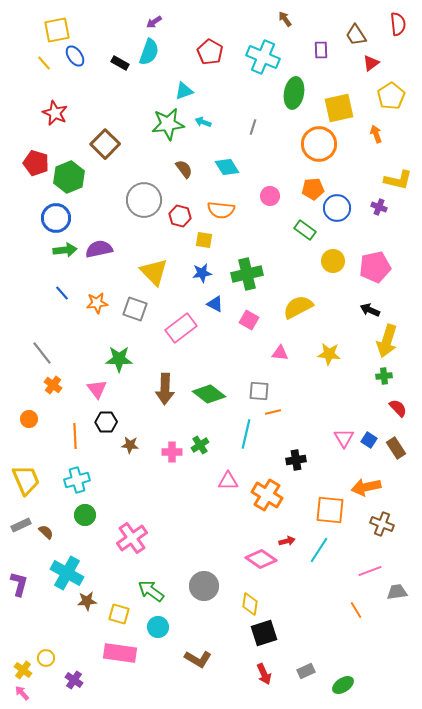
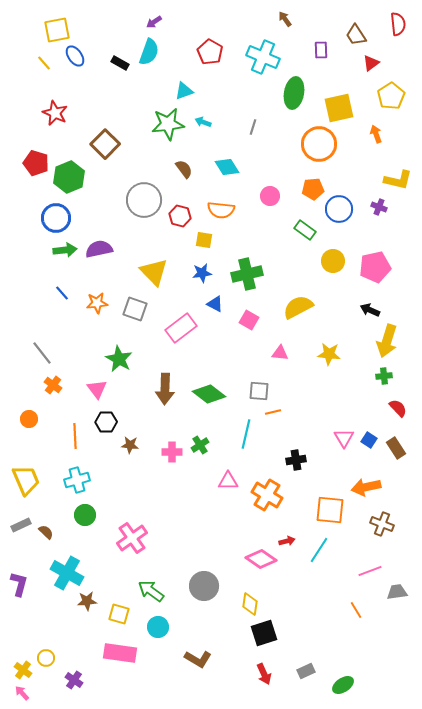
blue circle at (337, 208): moved 2 px right, 1 px down
green star at (119, 359): rotated 28 degrees clockwise
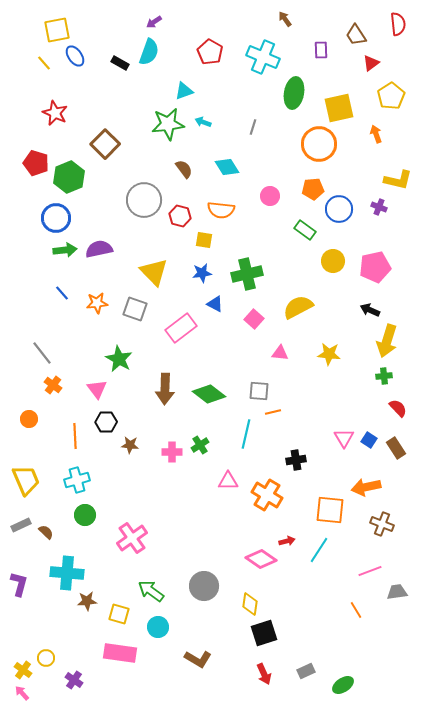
pink square at (249, 320): moved 5 px right, 1 px up; rotated 12 degrees clockwise
cyan cross at (67, 573): rotated 24 degrees counterclockwise
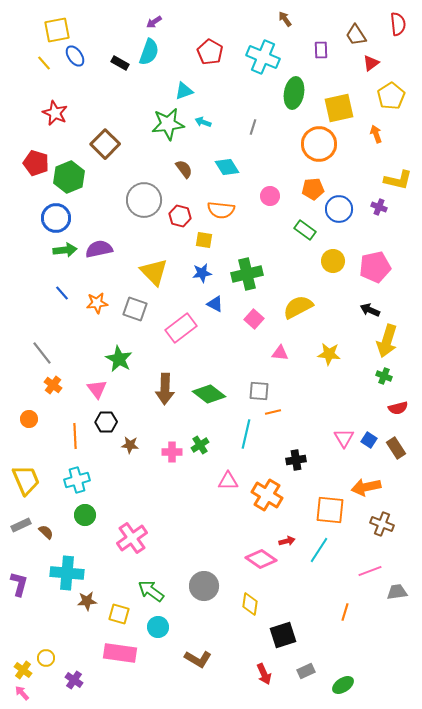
green cross at (384, 376): rotated 28 degrees clockwise
red semicircle at (398, 408): rotated 120 degrees clockwise
orange line at (356, 610): moved 11 px left, 2 px down; rotated 48 degrees clockwise
black square at (264, 633): moved 19 px right, 2 px down
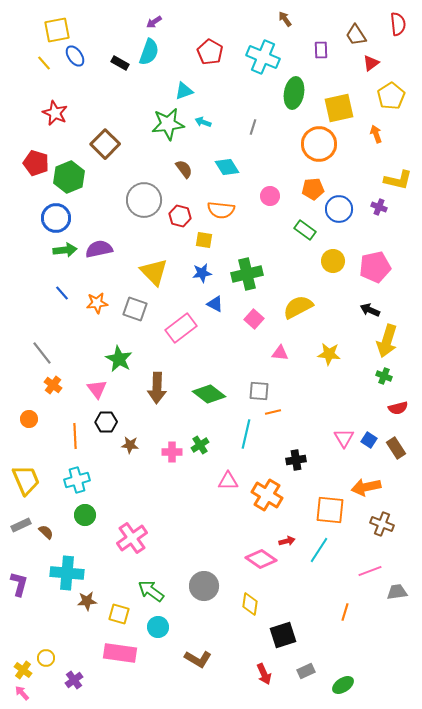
brown arrow at (165, 389): moved 8 px left, 1 px up
purple cross at (74, 680): rotated 18 degrees clockwise
